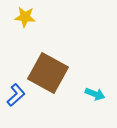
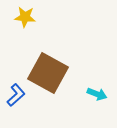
cyan arrow: moved 2 px right
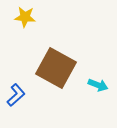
brown square: moved 8 px right, 5 px up
cyan arrow: moved 1 px right, 9 px up
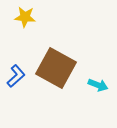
blue L-shape: moved 19 px up
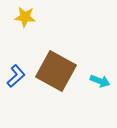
brown square: moved 3 px down
cyan arrow: moved 2 px right, 4 px up
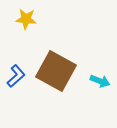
yellow star: moved 1 px right, 2 px down
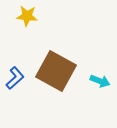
yellow star: moved 1 px right, 3 px up
blue L-shape: moved 1 px left, 2 px down
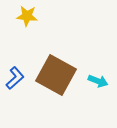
brown square: moved 4 px down
cyan arrow: moved 2 px left
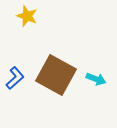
yellow star: rotated 15 degrees clockwise
cyan arrow: moved 2 px left, 2 px up
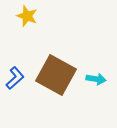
cyan arrow: rotated 12 degrees counterclockwise
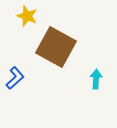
brown square: moved 28 px up
cyan arrow: rotated 96 degrees counterclockwise
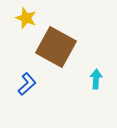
yellow star: moved 1 px left, 2 px down
blue L-shape: moved 12 px right, 6 px down
